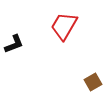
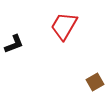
brown square: moved 2 px right
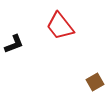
red trapezoid: moved 4 px left; rotated 68 degrees counterclockwise
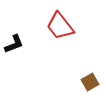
brown square: moved 5 px left
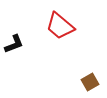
red trapezoid: rotated 12 degrees counterclockwise
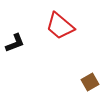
black L-shape: moved 1 px right, 1 px up
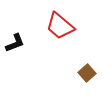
brown square: moved 3 px left, 9 px up; rotated 12 degrees counterclockwise
